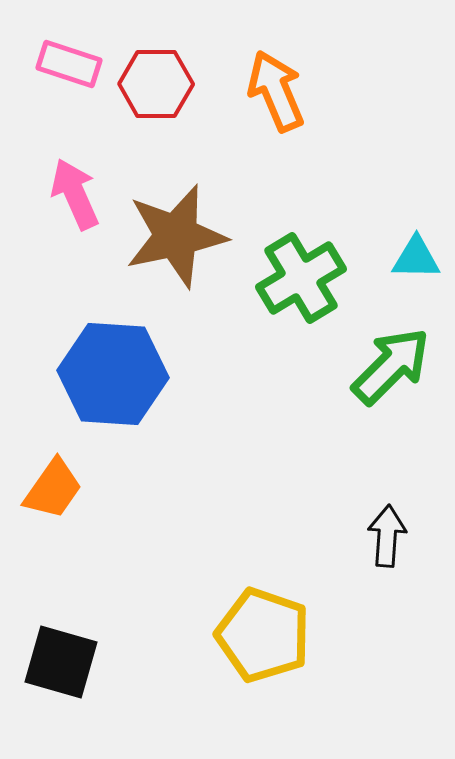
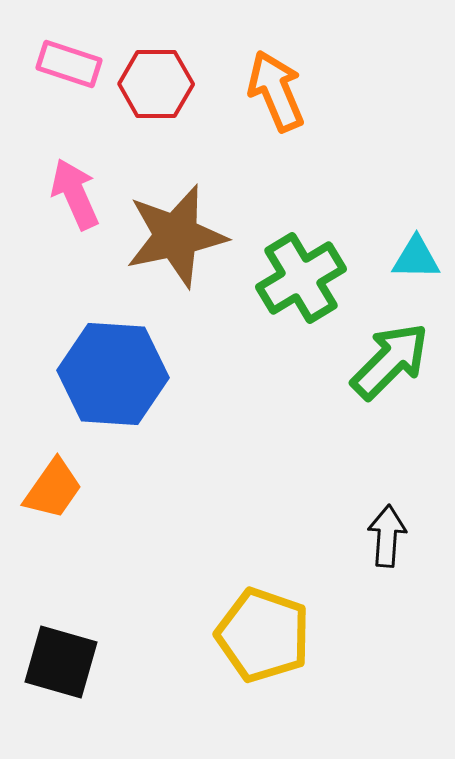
green arrow: moved 1 px left, 5 px up
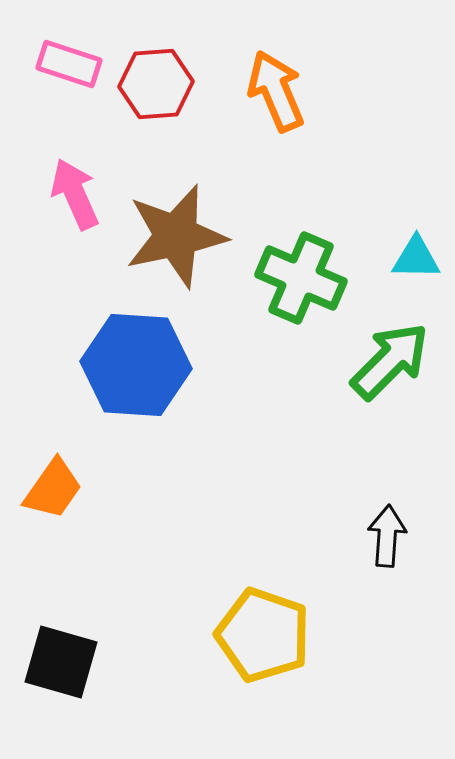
red hexagon: rotated 4 degrees counterclockwise
green cross: rotated 36 degrees counterclockwise
blue hexagon: moved 23 px right, 9 px up
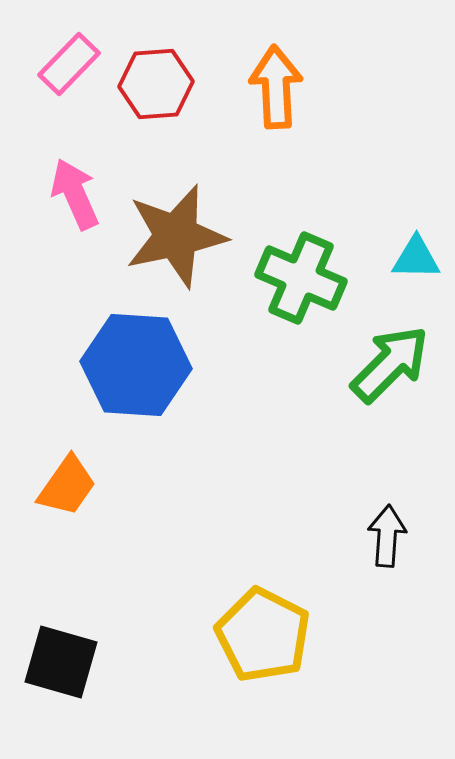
pink rectangle: rotated 64 degrees counterclockwise
orange arrow: moved 4 px up; rotated 20 degrees clockwise
green arrow: moved 3 px down
orange trapezoid: moved 14 px right, 3 px up
yellow pentagon: rotated 8 degrees clockwise
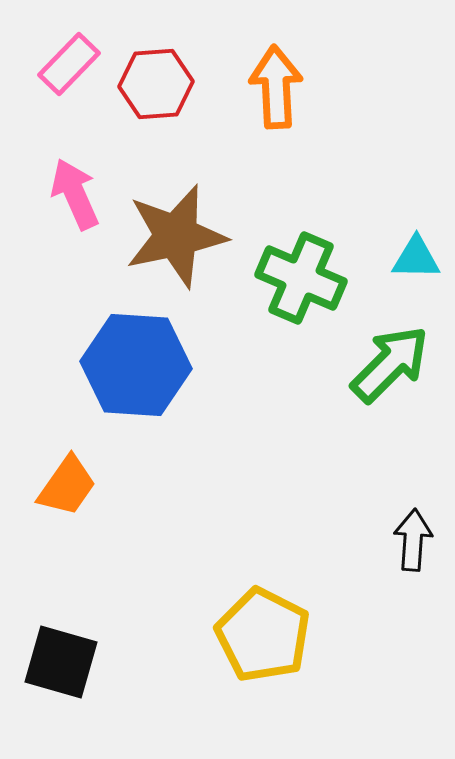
black arrow: moved 26 px right, 4 px down
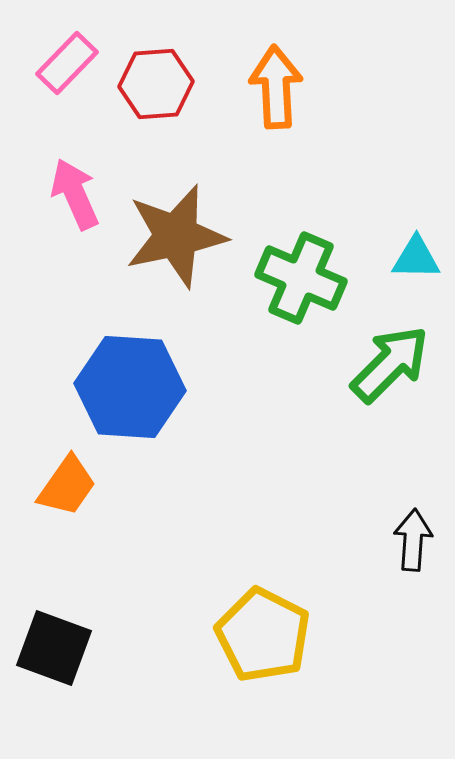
pink rectangle: moved 2 px left, 1 px up
blue hexagon: moved 6 px left, 22 px down
black square: moved 7 px left, 14 px up; rotated 4 degrees clockwise
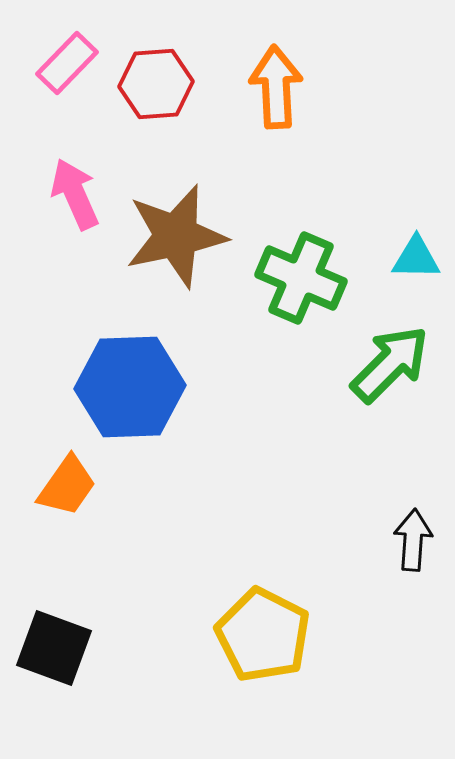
blue hexagon: rotated 6 degrees counterclockwise
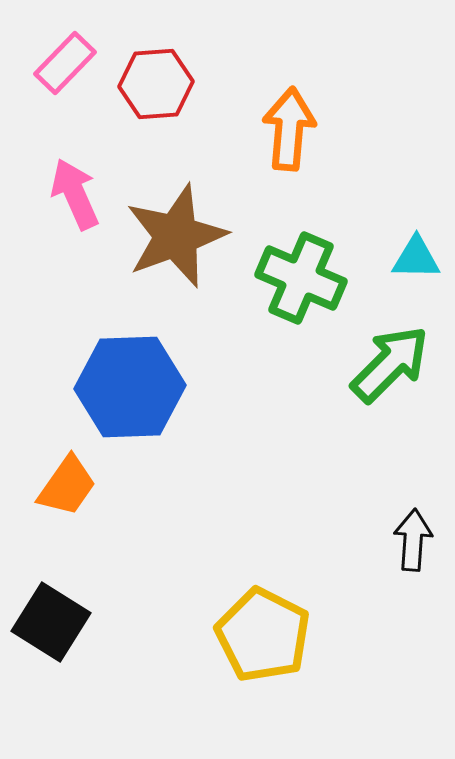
pink rectangle: moved 2 px left
orange arrow: moved 13 px right, 42 px down; rotated 8 degrees clockwise
brown star: rotated 8 degrees counterclockwise
black square: moved 3 px left, 26 px up; rotated 12 degrees clockwise
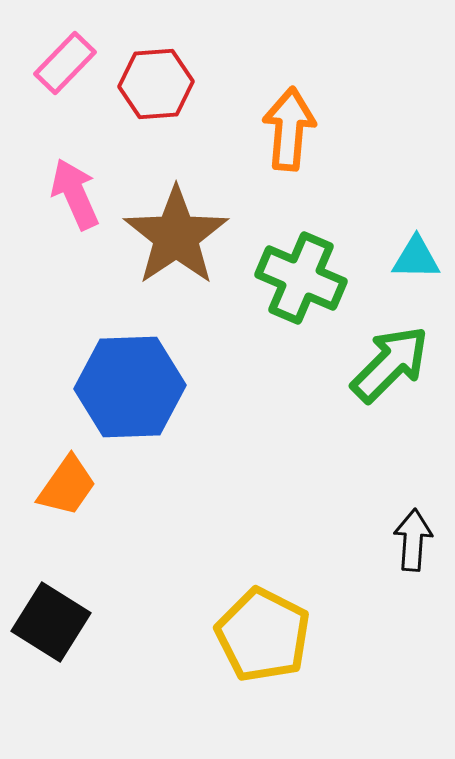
brown star: rotated 14 degrees counterclockwise
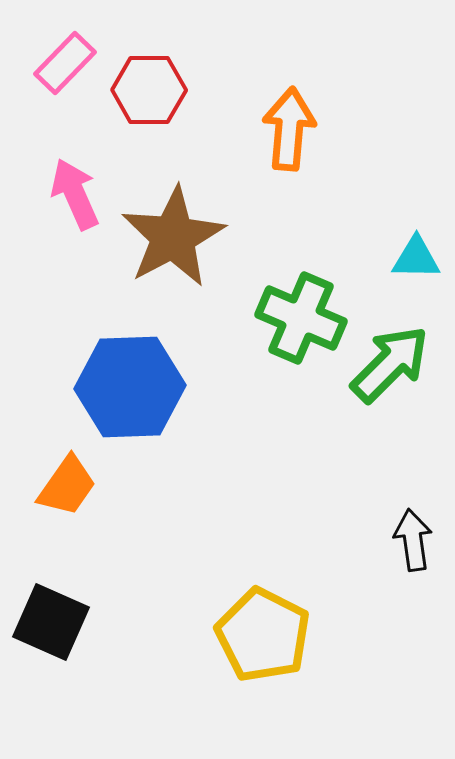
red hexagon: moved 7 px left, 6 px down; rotated 4 degrees clockwise
brown star: moved 3 px left, 1 px down; rotated 6 degrees clockwise
green cross: moved 40 px down
black arrow: rotated 12 degrees counterclockwise
black square: rotated 8 degrees counterclockwise
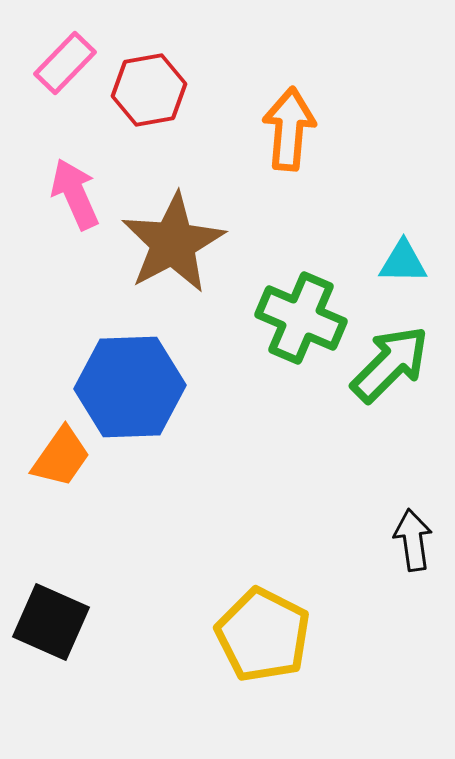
red hexagon: rotated 10 degrees counterclockwise
brown star: moved 6 px down
cyan triangle: moved 13 px left, 4 px down
orange trapezoid: moved 6 px left, 29 px up
